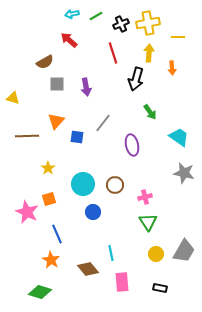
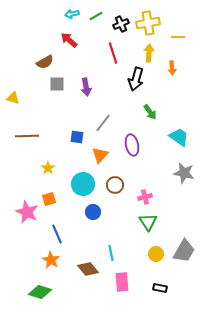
orange triangle: moved 44 px right, 34 px down
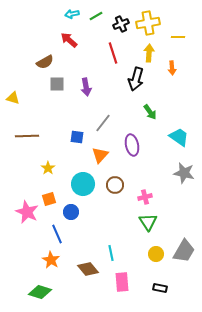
blue circle: moved 22 px left
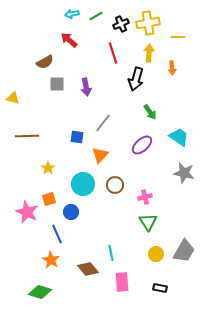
purple ellipse: moved 10 px right; rotated 60 degrees clockwise
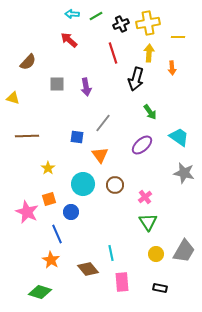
cyan arrow: rotated 16 degrees clockwise
brown semicircle: moved 17 px left; rotated 18 degrees counterclockwise
orange triangle: rotated 18 degrees counterclockwise
pink cross: rotated 24 degrees counterclockwise
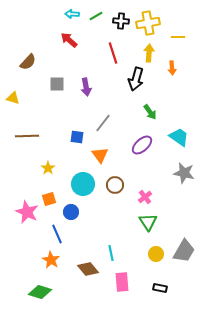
black cross: moved 3 px up; rotated 28 degrees clockwise
